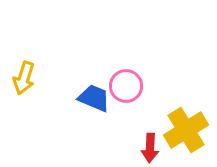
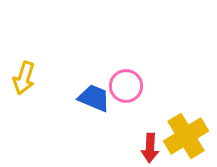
yellow cross: moved 6 px down
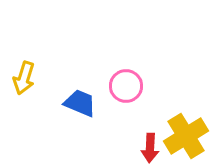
blue trapezoid: moved 14 px left, 5 px down
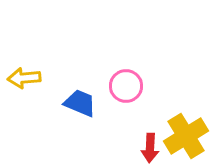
yellow arrow: rotated 68 degrees clockwise
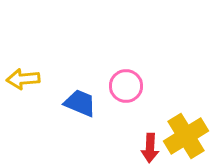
yellow arrow: moved 1 px left, 1 px down
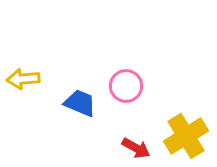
red arrow: moved 14 px left; rotated 64 degrees counterclockwise
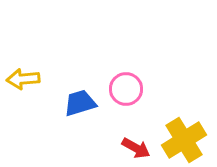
pink circle: moved 3 px down
blue trapezoid: rotated 40 degrees counterclockwise
yellow cross: moved 2 px left, 4 px down
